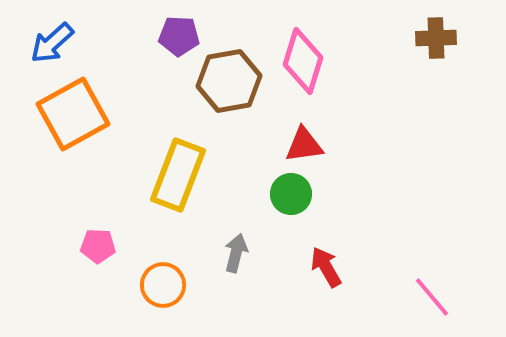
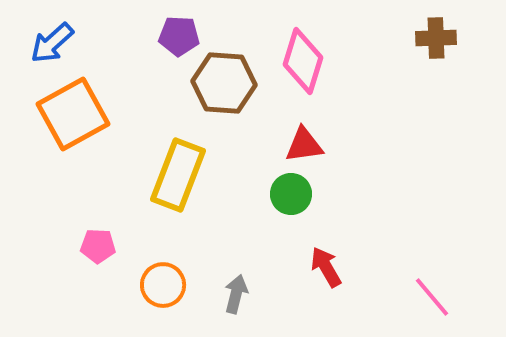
brown hexagon: moved 5 px left, 2 px down; rotated 14 degrees clockwise
gray arrow: moved 41 px down
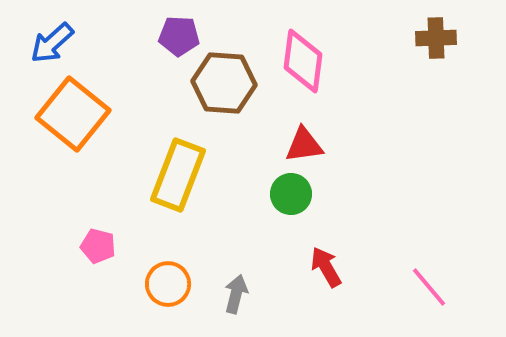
pink diamond: rotated 10 degrees counterclockwise
orange square: rotated 22 degrees counterclockwise
pink pentagon: rotated 12 degrees clockwise
orange circle: moved 5 px right, 1 px up
pink line: moved 3 px left, 10 px up
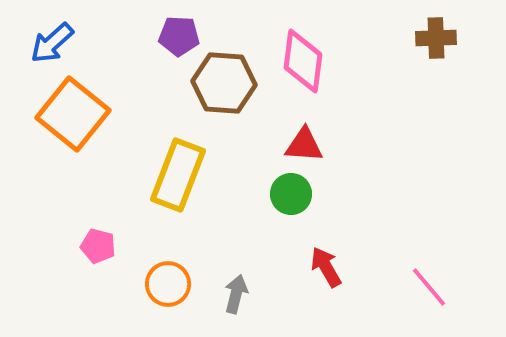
red triangle: rotated 12 degrees clockwise
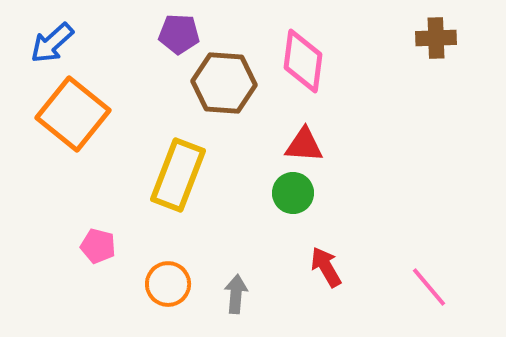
purple pentagon: moved 2 px up
green circle: moved 2 px right, 1 px up
gray arrow: rotated 9 degrees counterclockwise
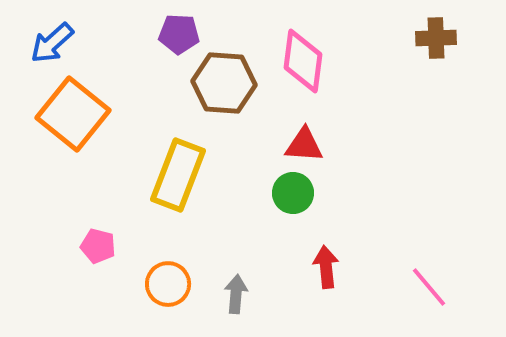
red arrow: rotated 24 degrees clockwise
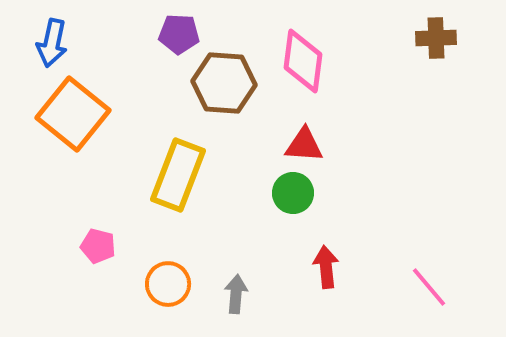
blue arrow: rotated 36 degrees counterclockwise
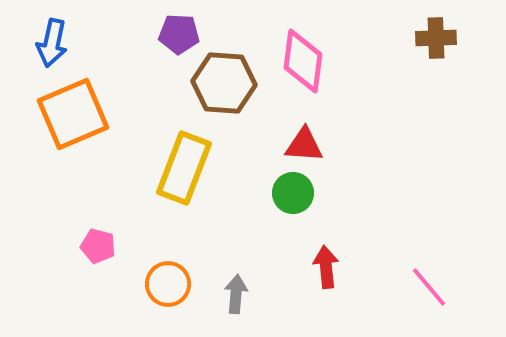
orange square: rotated 28 degrees clockwise
yellow rectangle: moved 6 px right, 7 px up
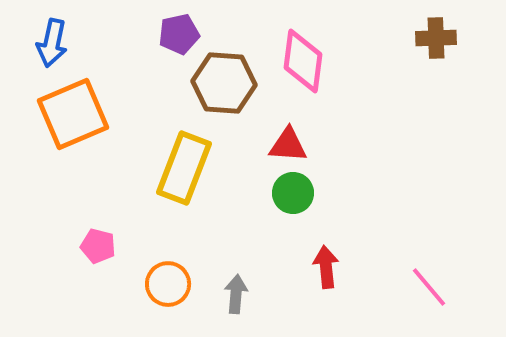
purple pentagon: rotated 15 degrees counterclockwise
red triangle: moved 16 px left
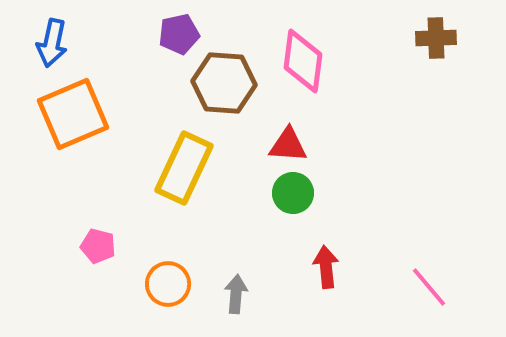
yellow rectangle: rotated 4 degrees clockwise
